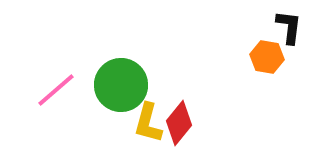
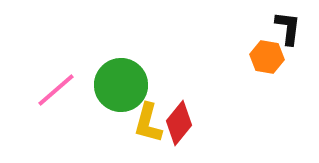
black L-shape: moved 1 px left, 1 px down
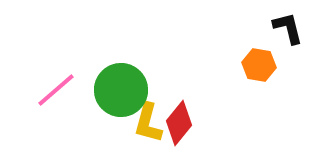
black L-shape: rotated 21 degrees counterclockwise
orange hexagon: moved 8 px left, 8 px down
green circle: moved 5 px down
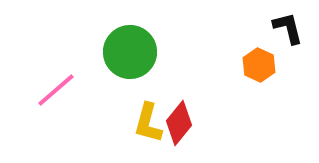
orange hexagon: rotated 16 degrees clockwise
green circle: moved 9 px right, 38 px up
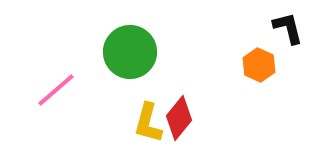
red diamond: moved 5 px up
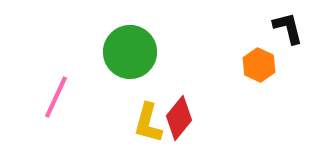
pink line: moved 7 px down; rotated 24 degrees counterclockwise
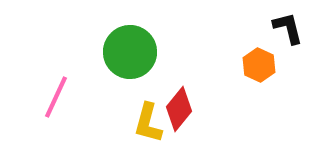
red diamond: moved 9 px up
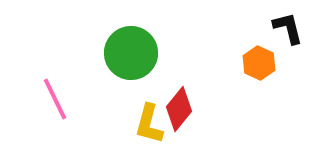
green circle: moved 1 px right, 1 px down
orange hexagon: moved 2 px up
pink line: moved 1 px left, 2 px down; rotated 51 degrees counterclockwise
yellow L-shape: moved 1 px right, 1 px down
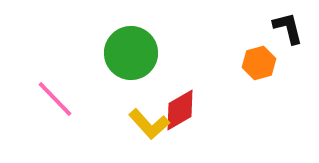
orange hexagon: rotated 20 degrees clockwise
pink line: rotated 18 degrees counterclockwise
red diamond: moved 1 px right, 1 px down; rotated 21 degrees clockwise
yellow L-shape: rotated 57 degrees counterclockwise
